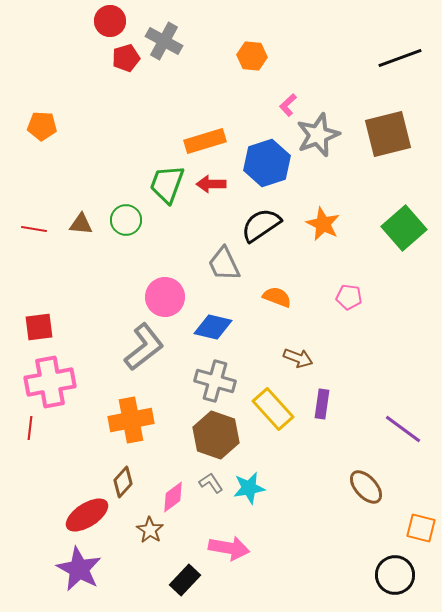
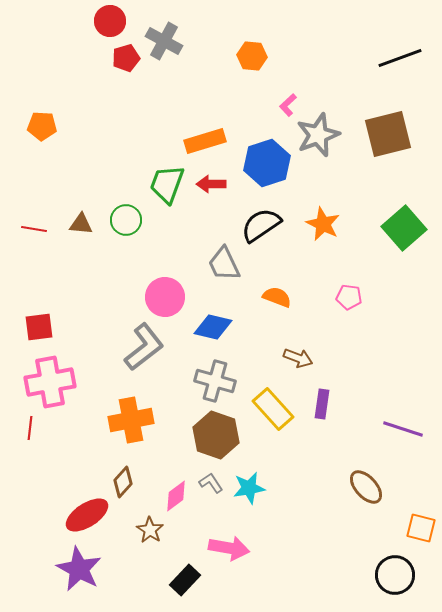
purple line at (403, 429): rotated 18 degrees counterclockwise
pink diamond at (173, 497): moved 3 px right, 1 px up
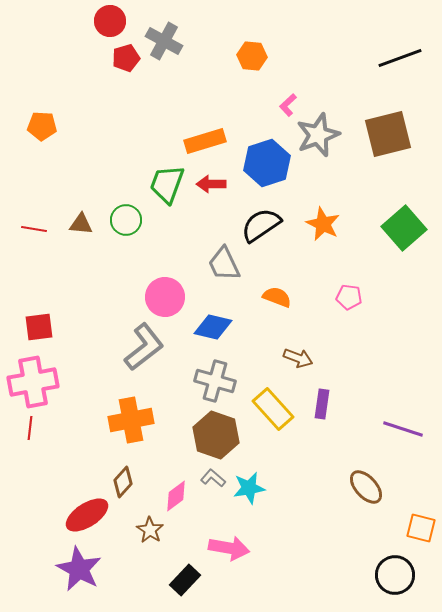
pink cross at (50, 382): moved 17 px left
gray L-shape at (211, 483): moved 2 px right, 5 px up; rotated 15 degrees counterclockwise
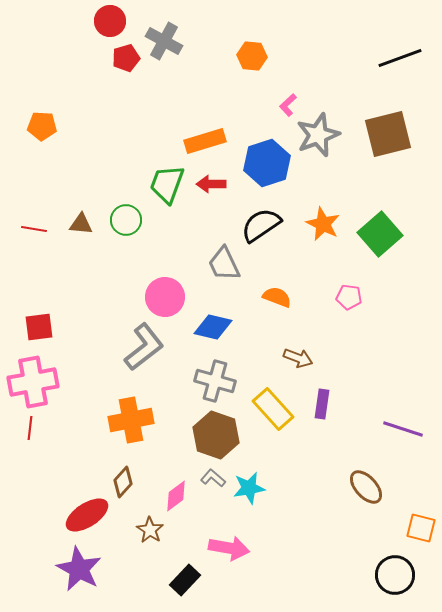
green square at (404, 228): moved 24 px left, 6 px down
